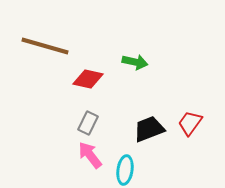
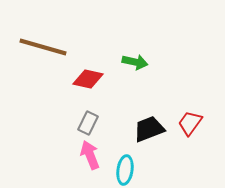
brown line: moved 2 px left, 1 px down
pink arrow: rotated 16 degrees clockwise
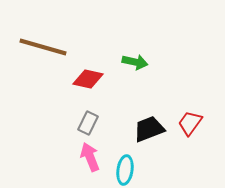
pink arrow: moved 2 px down
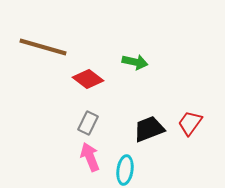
red diamond: rotated 24 degrees clockwise
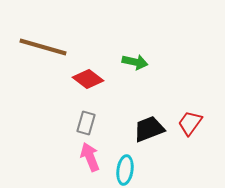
gray rectangle: moved 2 px left; rotated 10 degrees counterclockwise
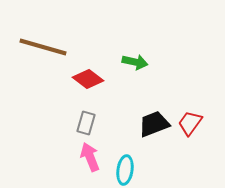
black trapezoid: moved 5 px right, 5 px up
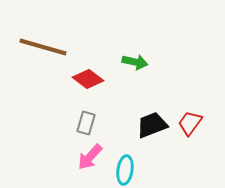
black trapezoid: moved 2 px left, 1 px down
pink arrow: rotated 116 degrees counterclockwise
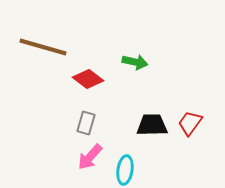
black trapezoid: rotated 20 degrees clockwise
